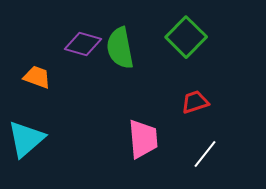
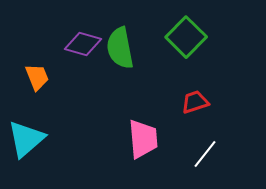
orange trapezoid: rotated 48 degrees clockwise
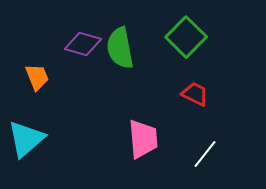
red trapezoid: moved 8 px up; rotated 44 degrees clockwise
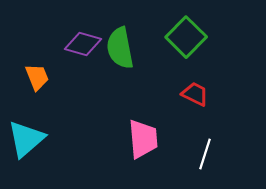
white line: rotated 20 degrees counterclockwise
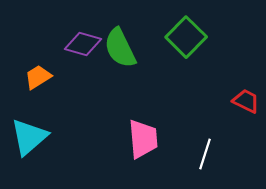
green semicircle: rotated 15 degrees counterclockwise
orange trapezoid: moved 1 px right; rotated 100 degrees counterclockwise
red trapezoid: moved 51 px right, 7 px down
cyan triangle: moved 3 px right, 2 px up
